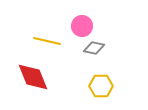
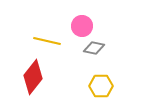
red diamond: rotated 60 degrees clockwise
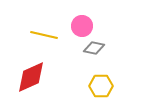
yellow line: moved 3 px left, 6 px up
red diamond: moved 2 px left; rotated 28 degrees clockwise
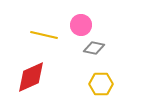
pink circle: moved 1 px left, 1 px up
yellow hexagon: moved 2 px up
